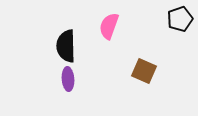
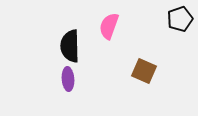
black semicircle: moved 4 px right
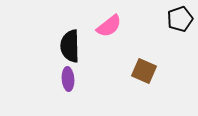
pink semicircle: rotated 148 degrees counterclockwise
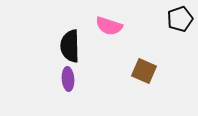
pink semicircle: rotated 56 degrees clockwise
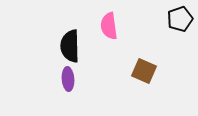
pink semicircle: rotated 64 degrees clockwise
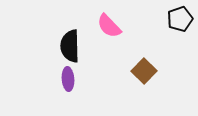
pink semicircle: rotated 36 degrees counterclockwise
brown square: rotated 20 degrees clockwise
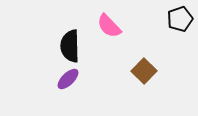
purple ellipse: rotated 50 degrees clockwise
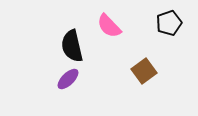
black pentagon: moved 11 px left, 4 px down
black semicircle: moved 2 px right; rotated 12 degrees counterclockwise
brown square: rotated 10 degrees clockwise
